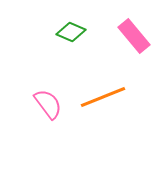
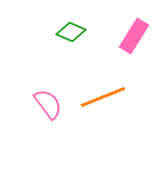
pink rectangle: rotated 72 degrees clockwise
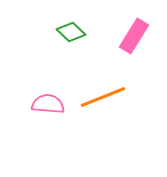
green diamond: rotated 20 degrees clockwise
pink semicircle: rotated 48 degrees counterclockwise
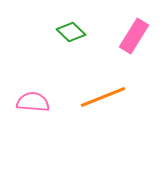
pink semicircle: moved 15 px left, 2 px up
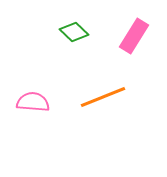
green diamond: moved 3 px right
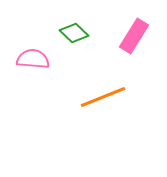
green diamond: moved 1 px down
pink semicircle: moved 43 px up
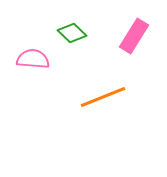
green diamond: moved 2 px left
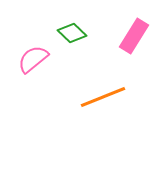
pink semicircle: rotated 44 degrees counterclockwise
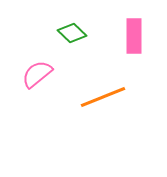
pink rectangle: rotated 32 degrees counterclockwise
pink semicircle: moved 4 px right, 15 px down
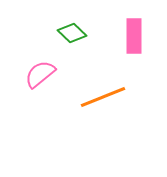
pink semicircle: moved 3 px right
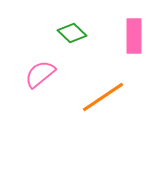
orange line: rotated 12 degrees counterclockwise
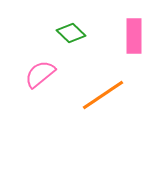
green diamond: moved 1 px left
orange line: moved 2 px up
